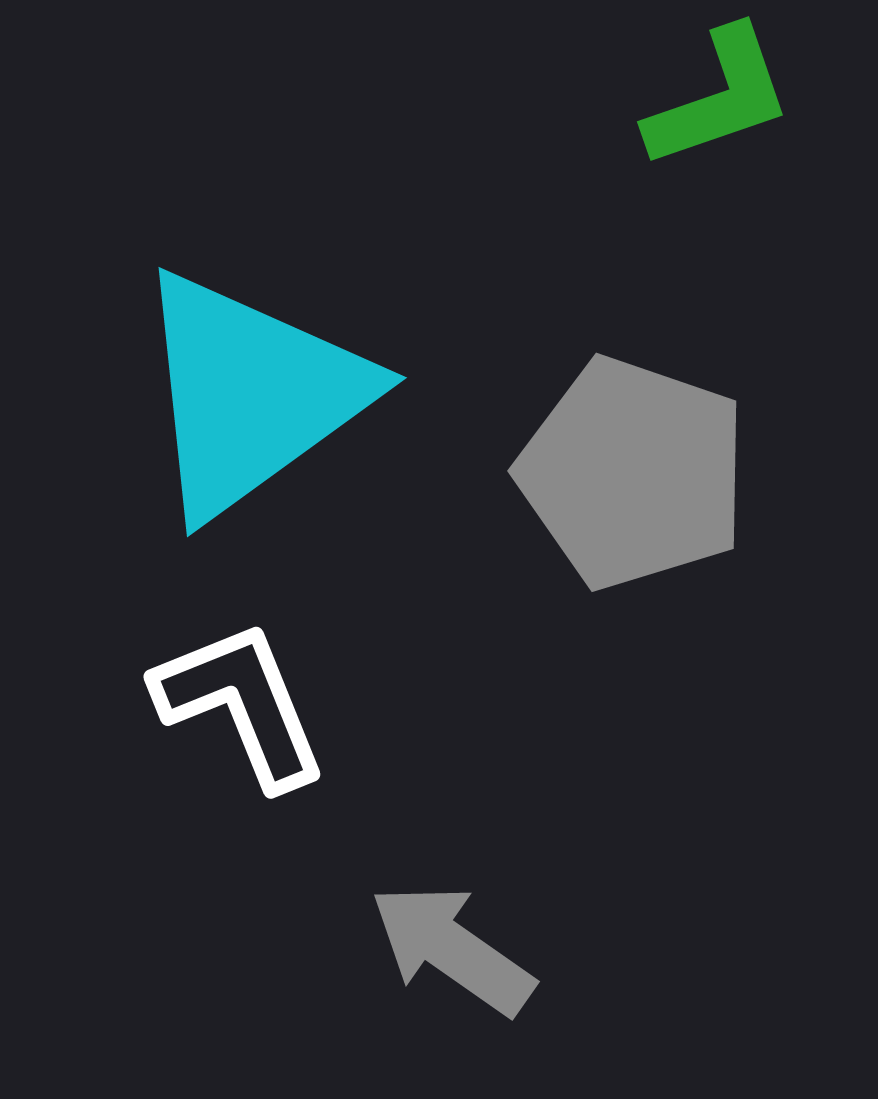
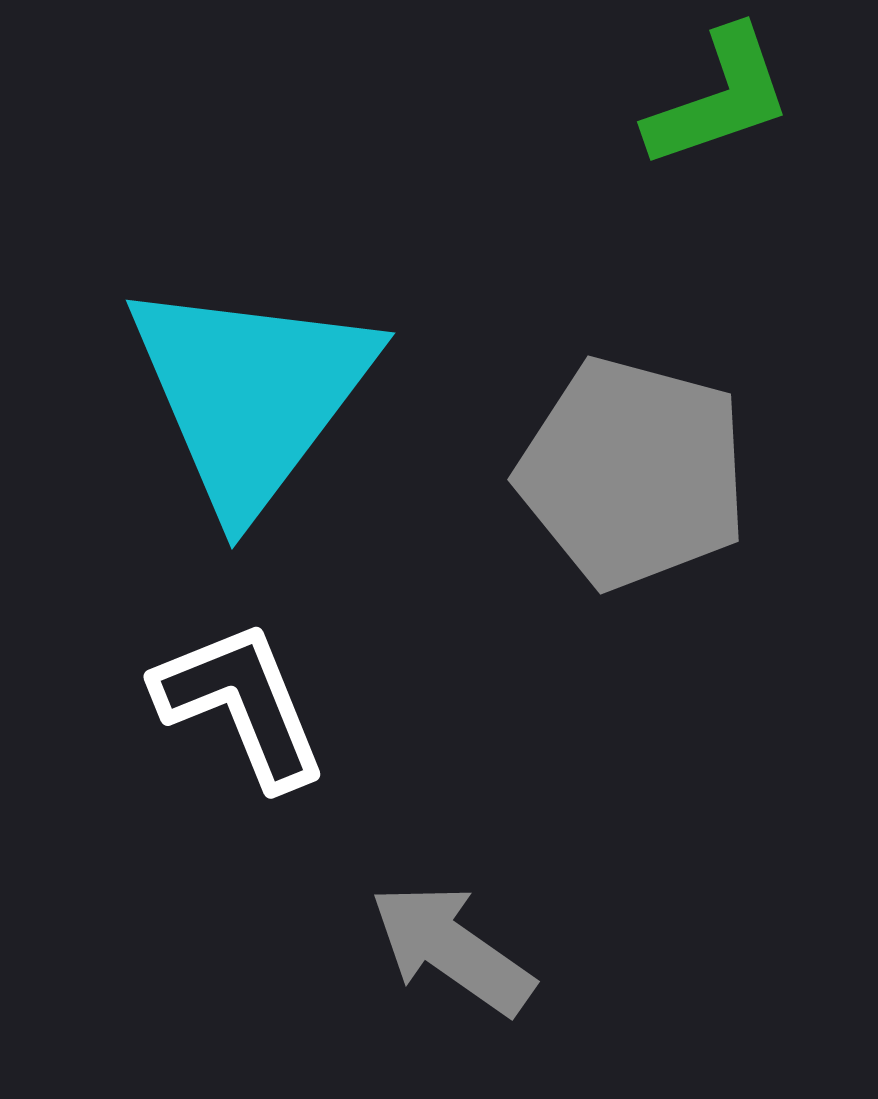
cyan triangle: rotated 17 degrees counterclockwise
gray pentagon: rotated 4 degrees counterclockwise
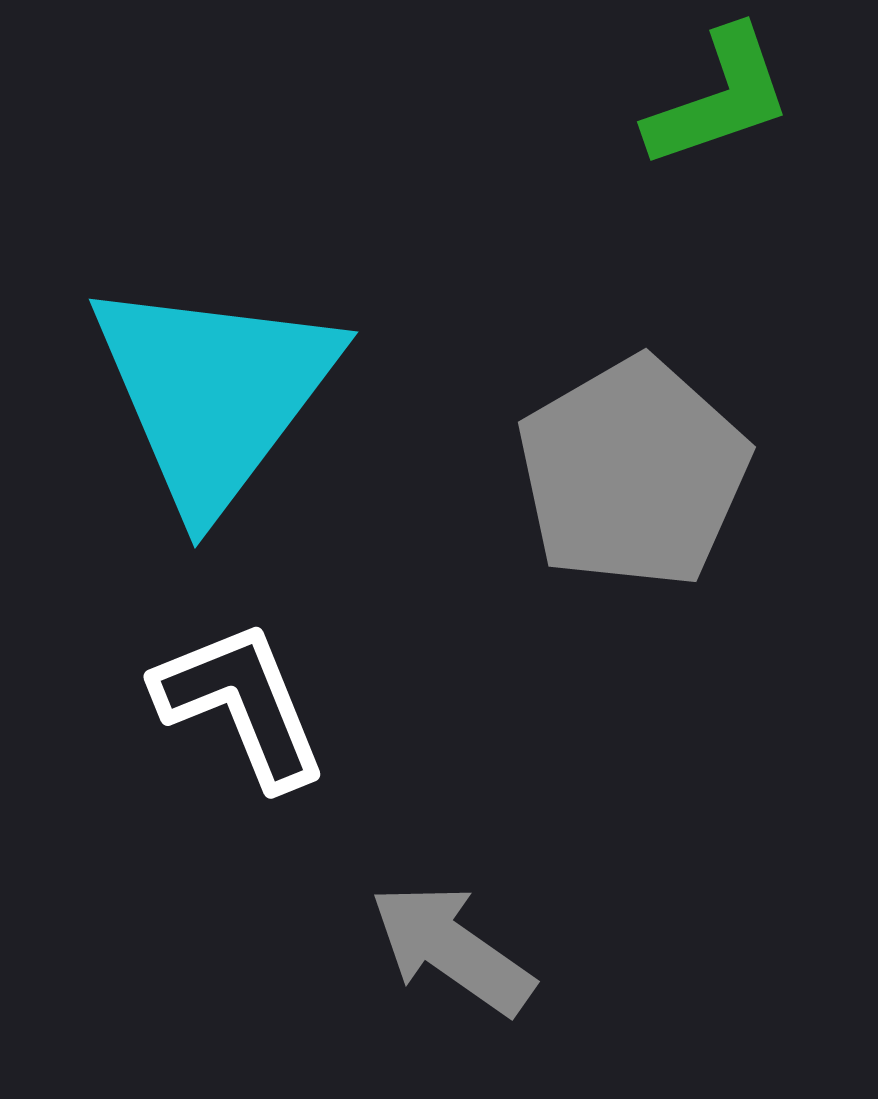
cyan triangle: moved 37 px left, 1 px up
gray pentagon: rotated 27 degrees clockwise
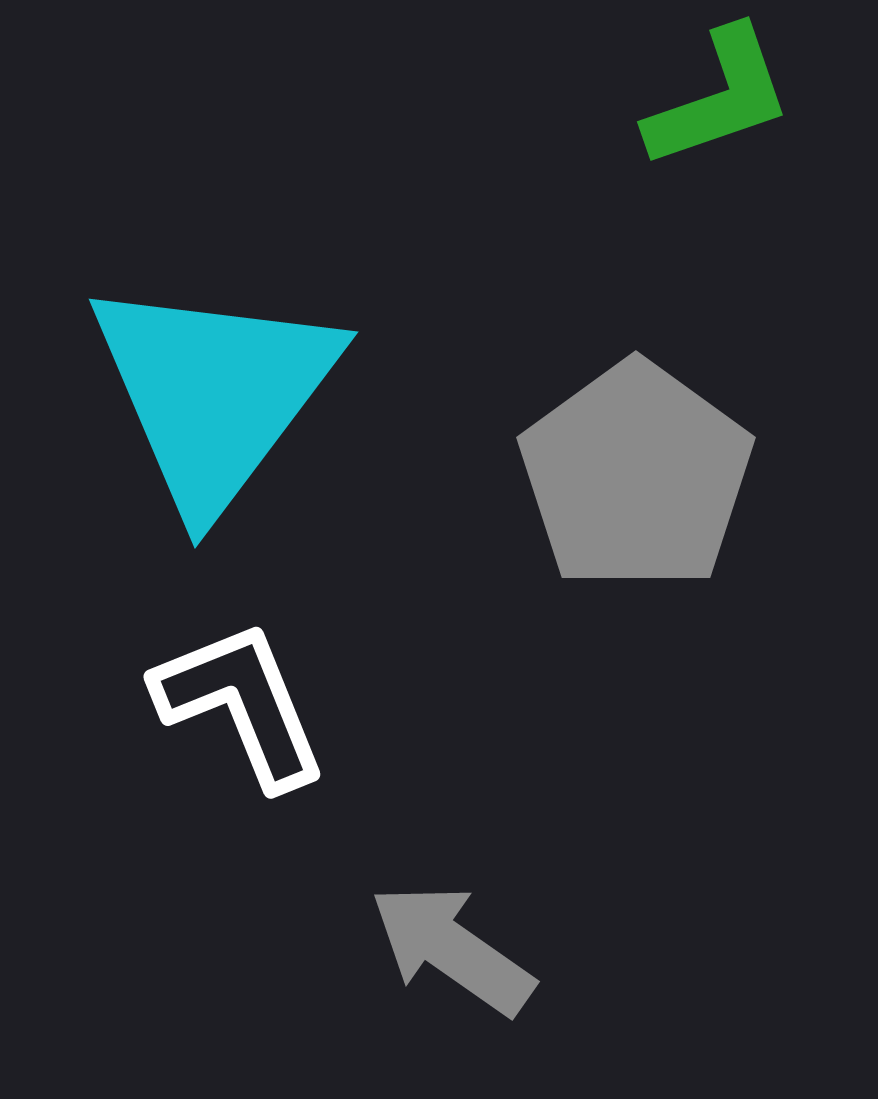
gray pentagon: moved 3 px right, 3 px down; rotated 6 degrees counterclockwise
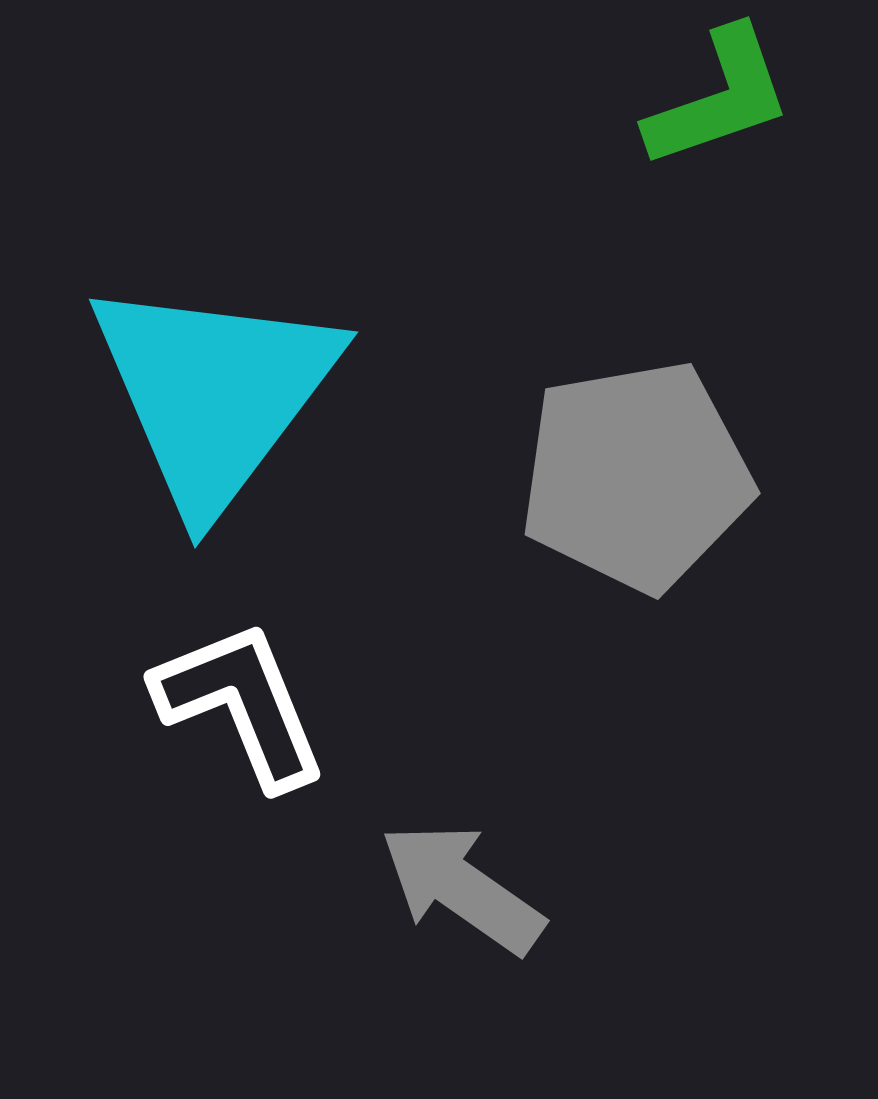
gray pentagon: rotated 26 degrees clockwise
gray arrow: moved 10 px right, 61 px up
